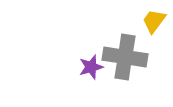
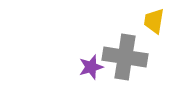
yellow trapezoid: rotated 28 degrees counterclockwise
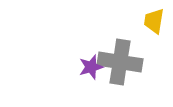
gray cross: moved 5 px left, 5 px down
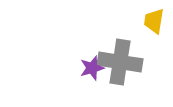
purple star: moved 1 px right, 1 px down
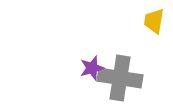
gray cross: moved 16 px down
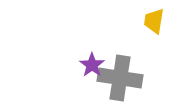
purple star: moved 3 px up; rotated 20 degrees counterclockwise
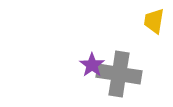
gray cross: moved 1 px left, 4 px up
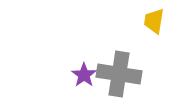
purple star: moved 8 px left, 10 px down
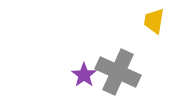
gray cross: moved 1 px left, 2 px up; rotated 15 degrees clockwise
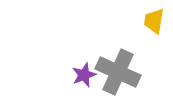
purple star: rotated 15 degrees clockwise
